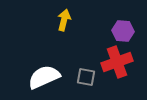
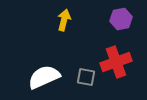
purple hexagon: moved 2 px left, 12 px up; rotated 15 degrees counterclockwise
red cross: moved 1 px left
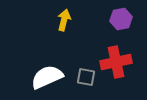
red cross: rotated 8 degrees clockwise
white semicircle: moved 3 px right
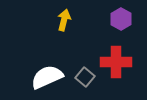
purple hexagon: rotated 20 degrees counterclockwise
red cross: rotated 12 degrees clockwise
gray square: moved 1 px left; rotated 30 degrees clockwise
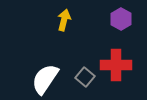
red cross: moved 3 px down
white semicircle: moved 2 px left, 2 px down; rotated 32 degrees counterclockwise
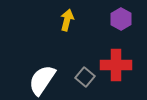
yellow arrow: moved 3 px right
white semicircle: moved 3 px left, 1 px down
